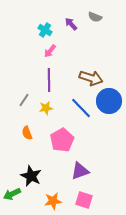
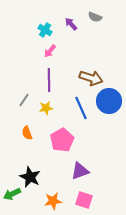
blue line: rotated 20 degrees clockwise
black star: moved 1 px left, 1 px down
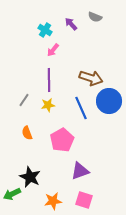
pink arrow: moved 3 px right, 1 px up
yellow star: moved 2 px right, 3 px up
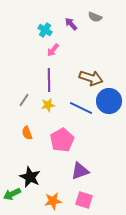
blue line: rotated 40 degrees counterclockwise
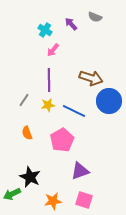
blue line: moved 7 px left, 3 px down
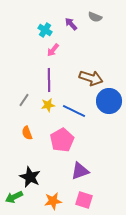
green arrow: moved 2 px right, 3 px down
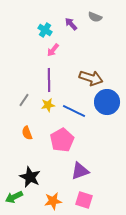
blue circle: moved 2 px left, 1 px down
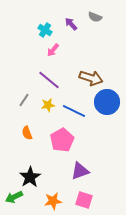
purple line: rotated 50 degrees counterclockwise
black star: rotated 15 degrees clockwise
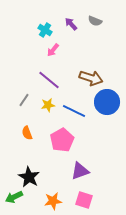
gray semicircle: moved 4 px down
black star: moved 1 px left; rotated 10 degrees counterclockwise
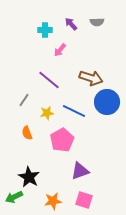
gray semicircle: moved 2 px right, 1 px down; rotated 24 degrees counterclockwise
cyan cross: rotated 32 degrees counterclockwise
pink arrow: moved 7 px right
yellow star: moved 1 px left, 8 px down
